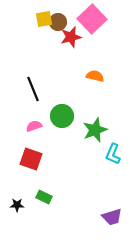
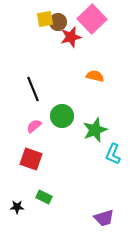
yellow square: moved 1 px right
pink semicircle: rotated 21 degrees counterclockwise
black star: moved 2 px down
purple trapezoid: moved 8 px left, 1 px down
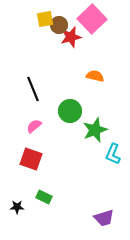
brown circle: moved 1 px right, 3 px down
green circle: moved 8 px right, 5 px up
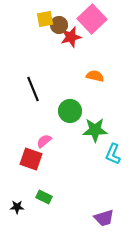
pink semicircle: moved 10 px right, 15 px down
green star: rotated 20 degrees clockwise
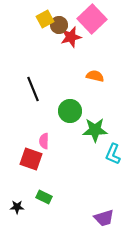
yellow square: rotated 18 degrees counterclockwise
pink semicircle: rotated 49 degrees counterclockwise
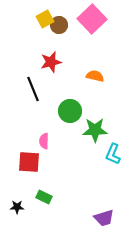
red star: moved 20 px left, 25 px down
red square: moved 2 px left, 3 px down; rotated 15 degrees counterclockwise
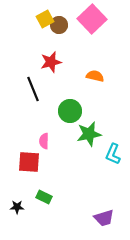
green star: moved 6 px left, 4 px down; rotated 10 degrees counterclockwise
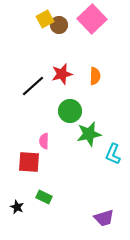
red star: moved 11 px right, 12 px down
orange semicircle: rotated 78 degrees clockwise
black line: moved 3 px up; rotated 70 degrees clockwise
black star: rotated 24 degrees clockwise
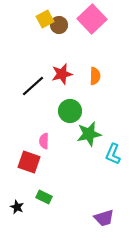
red square: rotated 15 degrees clockwise
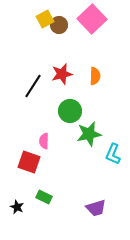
black line: rotated 15 degrees counterclockwise
purple trapezoid: moved 8 px left, 10 px up
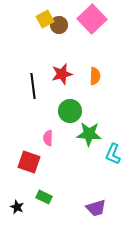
black line: rotated 40 degrees counterclockwise
green star: rotated 15 degrees clockwise
pink semicircle: moved 4 px right, 3 px up
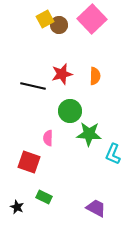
black line: rotated 70 degrees counterclockwise
purple trapezoid: rotated 135 degrees counterclockwise
